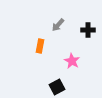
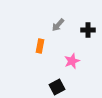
pink star: rotated 21 degrees clockwise
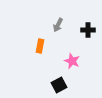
gray arrow: rotated 16 degrees counterclockwise
pink star: rotated 28 degrees counterclockwise
black square: moved 2 px right, 2 px up
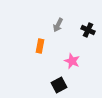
black cross: rotated 24 degrees clockwise
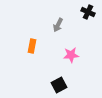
black cross: moved 18 px up
orange rectangle: moved 8 px left
pink star: moved 1 px left, 6 px up; rotated 28 degrees counterclockwise
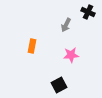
gray arrow: moved 8 px right
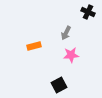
gray arrow: moved 8 px down
orange rectangle: moved 2 px right; rotated 64 degrees clockwise
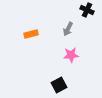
black cross: moved 1 px left, 2 px up
gray arrow: moved 2 px right, 4 px up
orange rectangle: moved 3 px left, 12 px up
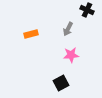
black square: moved 2 px right, 2 px up
